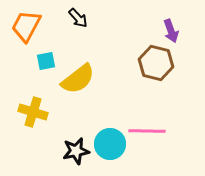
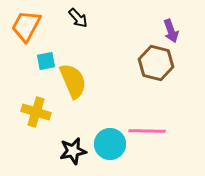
yellow semicircle: moved 5 px left, 2 px down; rotated 75 degrees counterclockwise
yellow cross: moved 3 px right
black star: moved 3 px left
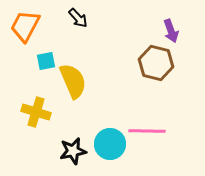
orange trapezoid: moved 1 px left
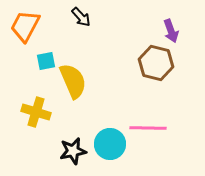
black arrow: moved 3 px right, 1 px up
pink line: moved 1 px right, 3 px up
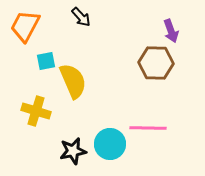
brown hexagon: rotated 12 degrees counterclockwise
yellow cross: moved 1 px up
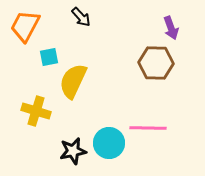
purple arrow: moved 3 px up
cyan square: moved 3 px right, 4 px up
yellow semicircle: rotated 132 degrees counterclockwise
cyan circle: moved 1 px left, 1 px up
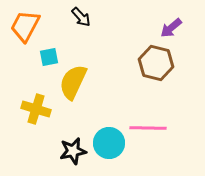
purple arrow: rotated 70 degrees clockwise
brown hexagon: rotated 12 degrees clockwise
yellow semicircle: moved 1 px down
yellow cross: moved 2 px up
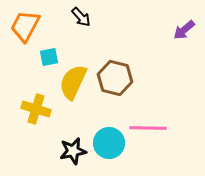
purple arrow: moved 13 px right, 2 px down
brown hexagon: moved 41 px left, 15 px down
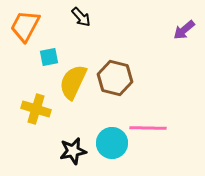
cyan circle: moved 3 px right
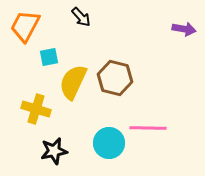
purple arrow: moved 1 px up; rotated 130 degrees counterclockwise
cyan circle: moved 3 px left
black star: moved 19 px left
